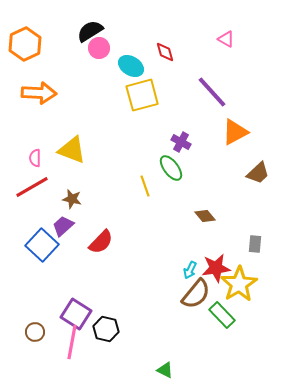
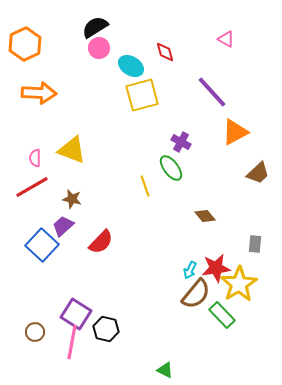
black semicircle: moved 5 px right, 4 px up
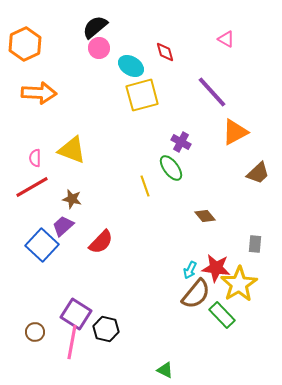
black semicircle: rotated 8 degrees counterclockwise
red star: rotated 16 degrees clockwise
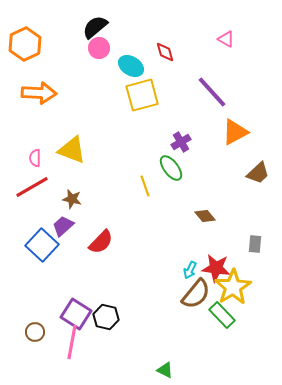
purple cross: rotated 30 degrees clockwise
yellow star: moved 6 px left, 3 px down
black hexagon: moved 12 px up
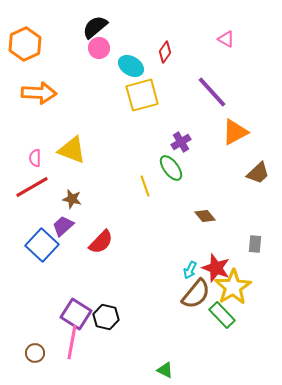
red diamond: rotated 50 degrees clockwise
red star: rotated 12 degrees clockwise
brown circle: moved 21 px down
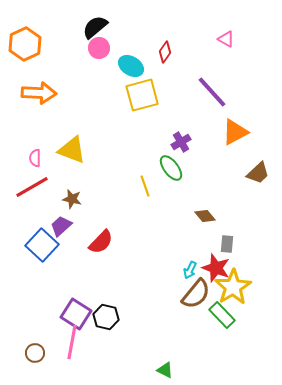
purple trapezoid: moved 2 px left
gray rectangle: moved 28 px left
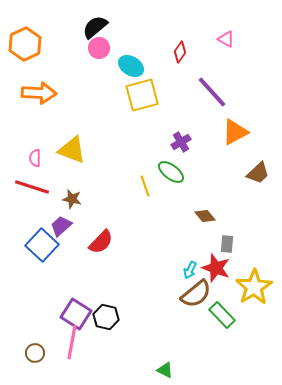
red diamond: moved 15 px right
green ellipse: moved 4 px down; rotated 16 degrees counterclockwise
red line: rotated 48 degrees clockwise
yellow star: moved 21 px right
brown semicircle: rotated 12 degrees clockwise
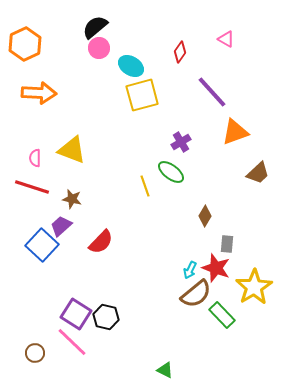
orange triangle: rotated 8 degrees clockwise
brown diamond: rotated 70 degrees clockwise
pink line: rotated 56 degrees counterclockwise
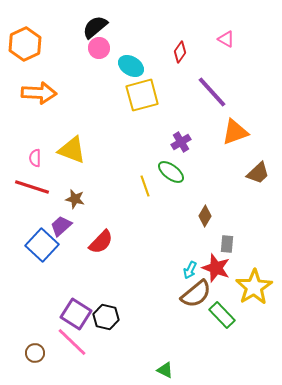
brown star: moved 3 px right
